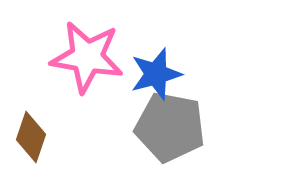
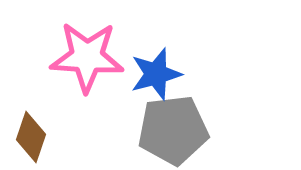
pink star: rotated 6 degrees counterclockwise
gray pentagon: moved 3 px right, 3 px down; rotated 18 degrees counterclockwise
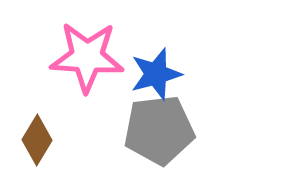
gray pentagon: moved 14 px left
brown diamond: moved 6 px right, 3 px down; rotated 12 degrees clockwise
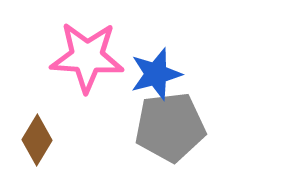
gray pentagon: moved 11 px right, 3 px up
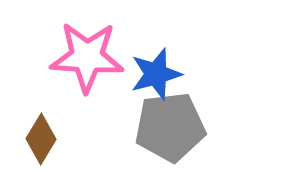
brown diamond: moved 4 px right, 1 px up
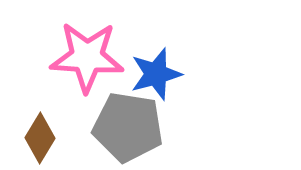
gray pentagon: moved 42 px left; rotated 16 degrees clockwise
brown diamond: moved 1 px left, 1 px up
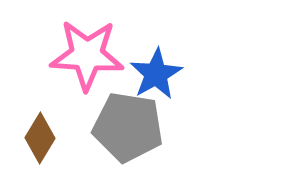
pink star: moved 2 px up
blue star: rotated 14 degrees counterclockwise
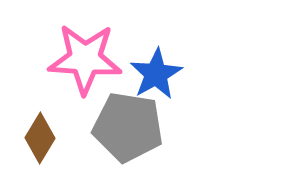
pink star: moved 2 px left, 4 px down
